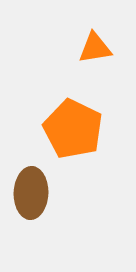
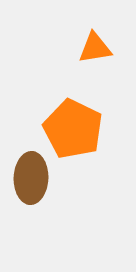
brown ellipse: moved 15 px up
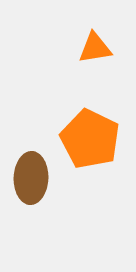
orange pentagon: moved 17 px right, 10 px down
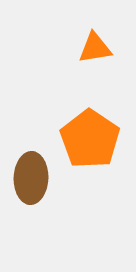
orange pentagon: rotated 8 degrees clockwise
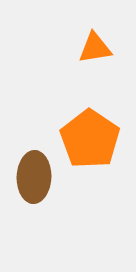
brown ellipse: moved 3 px right, 1 px up
